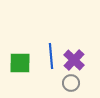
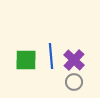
green square: moved 6 px right, 3 px up
gray circle: moved 3 px right, 1 px up
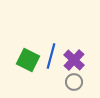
blue line: rotated 20 degrees clockwise
green square: moved 2 px right; rotated 25 degrees clockwise
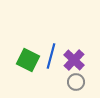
gray circle: moved 2 px right
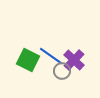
blue line: rotated 70 degrees counterclockwise
gray circle: moved 14 px left, 11 px up
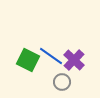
gray circle: moved 11 px down
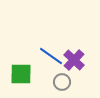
green square: moved 7 px left, 14 px down; rotated 25 degrees counterclockwise
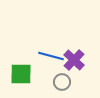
blue line: rotated 20 degrees counterclockwise
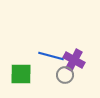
purple cross: rotated 15 degrees counterclockwise
gray circle: moved 3 px right, 7 px up
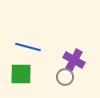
blue line: moved 23 px left, 9 px up
gray circle: moved 2 px down
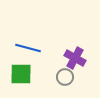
blue line: moved 1 px down
purple cross: moved 1 px right, 2 px up
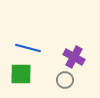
purple cross: moved 1 px left, 1 px up
gray circle: moved 3 px down
